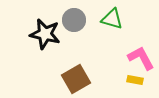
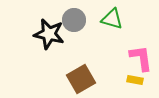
black star: moved 4 px right
pink L-shape: rotated 20 degrees clockwise
brown square: moved 5 px right
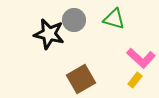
green triangle: moved 2 px right
pink L-shape: rotated 140 degrees clockwise
yellow rectangle: rotated 63 degrees counterclockwise
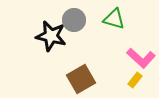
black star: moved 2 px right, 2 px down
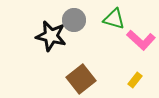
pink L-shape: moved 18 px up
brown square: rotated 8 degrees counterclockwise
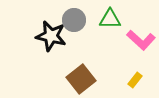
green triangle: moved 4 px left; rotated 15 degrees counterclockwise
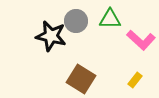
gray circle: moved 2 px right, 1 px down
brown square: rotated 20 degrees counterclockwise
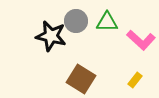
green triangle: moved 3 px left, 3 px down
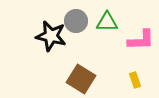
pink L-shape: rotated 44 degrees counterclockwise
yellow rectangle: rotated 56 degrees counterclockwise
